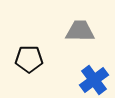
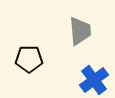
gray trapezoid: rotated 84 degrees clockwise
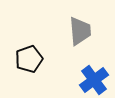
black pentagon: rotated 20 degrees counterclockwise
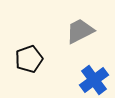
gray trapezoid: rotated 112 degrees counterclockwise
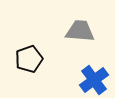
gray trapezoid: rotated 32 degrees clockwise
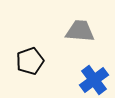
black pentagon: moved 1 px right, 2 px down
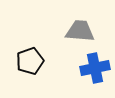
blue cross: moved 1 px right, 12 px up; rotated 24 degrees clockwise
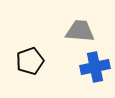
blue cross: moved 1 px up
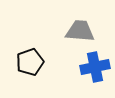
black pentagon: moved 1 px down
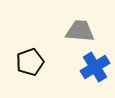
blue cross: rotated 20 degrees counterclockwise
